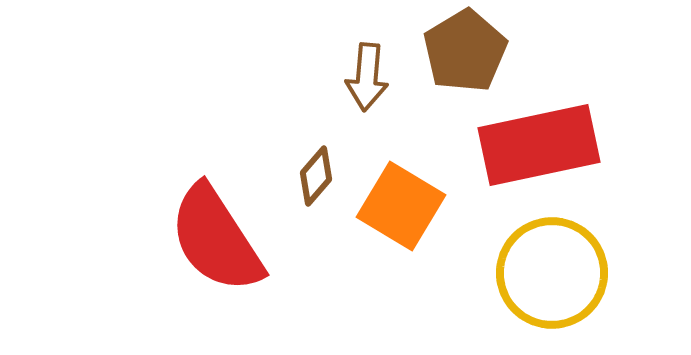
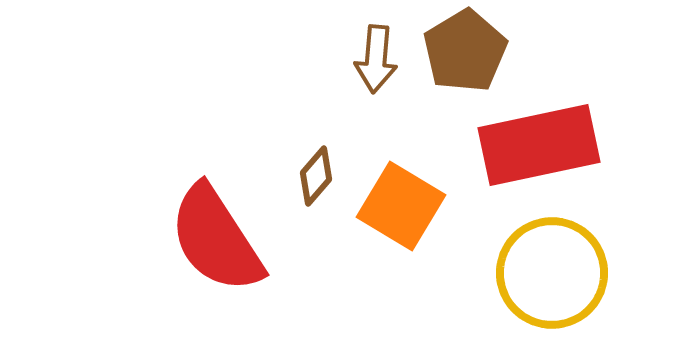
brown arrow: moved 9 px right, 18 px up
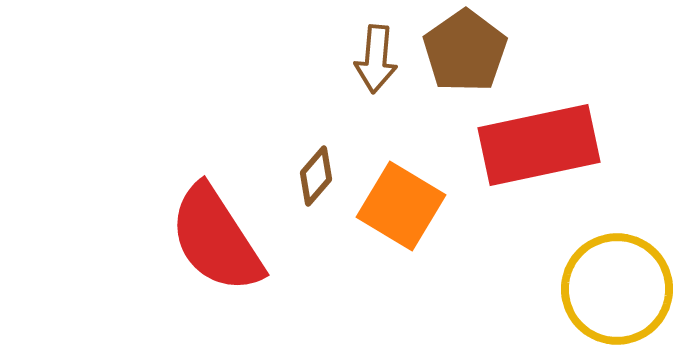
brown pentagon: rotated 4 degrees counterclockwise
yellow circle: moved 65 px right, 16 px down
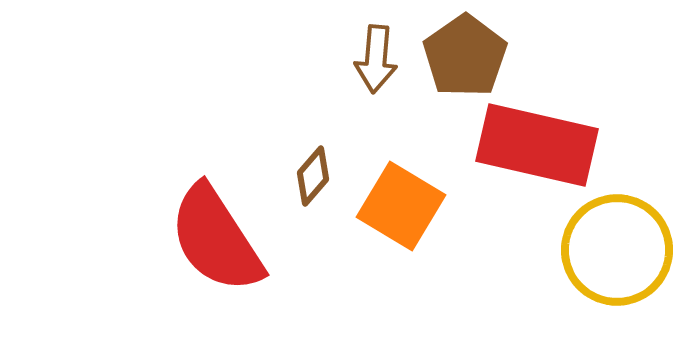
brown pentagon: moved 5 px down
red rectangle: moved 2 px left; rotated 25 degrees clockwise
brown diamond: moved 3 px left
yellow circle: moved 39 px up
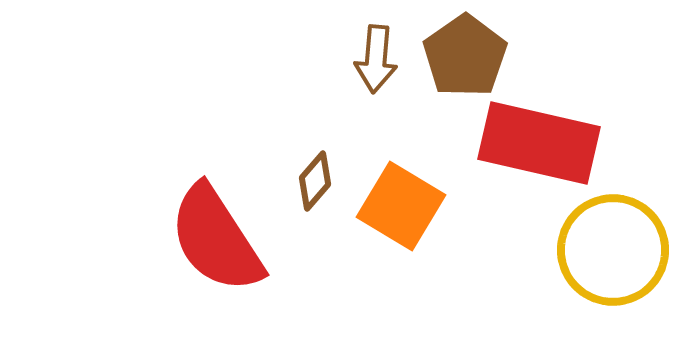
red rectangle: moved 2 px right, 2 px up
brown diamond: moved 2 px right, 5 px down
yellow circle: moved 4 px left
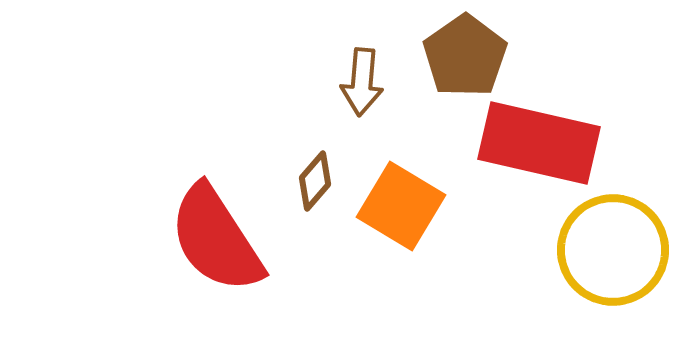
brown arrow: moved 14 px left, 23 px down
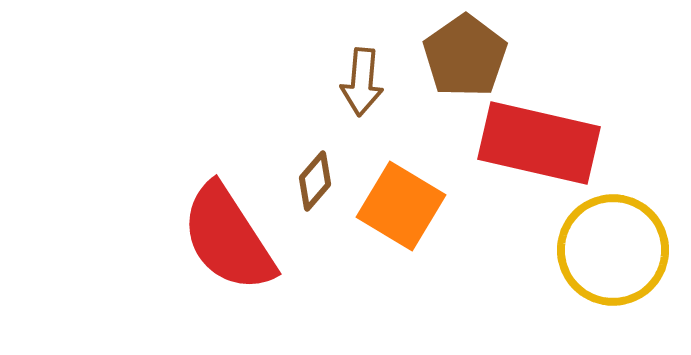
red semicircle: moved 12 px right, 1 px up
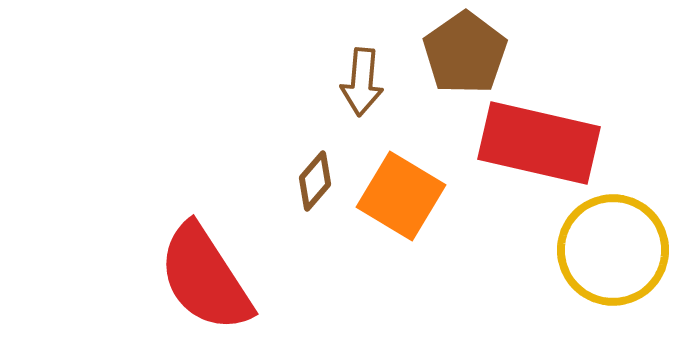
brown pentagon: moved 3 px up
orange square: moved 10 px up
red semicircle: moved 23 px left, 40 px down
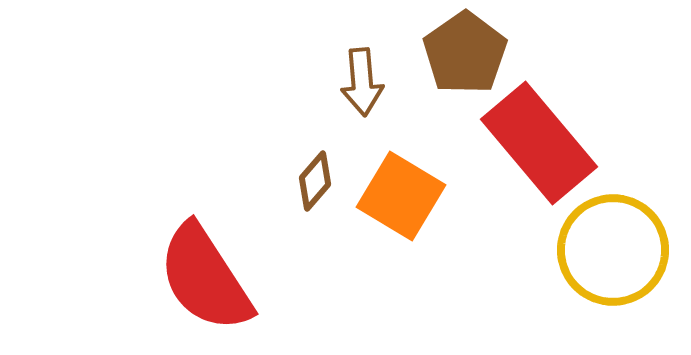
brown arrow: rotated 10 degrees counterclockwise
red rectangle: rotated 37 degrees clockwise
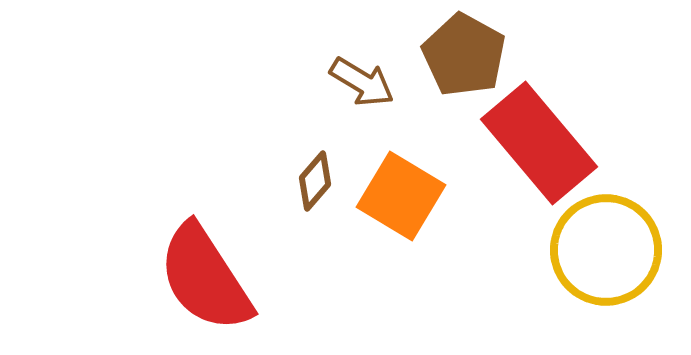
brown pentagon: moved 1 px left, 2 px down; rotated 8 degrees counterclockwise
brown arrow: rotated 54 degrees counterclockwise
yellow circle: moved 7 px left
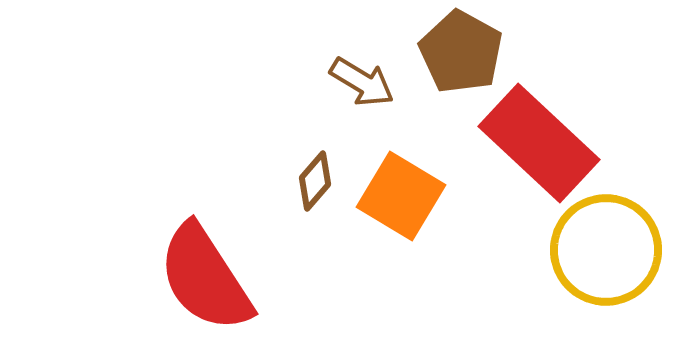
brown pentagon: moved 3 px left, 3 px up
red rectangle: rotated 7 degrees counterclockwise
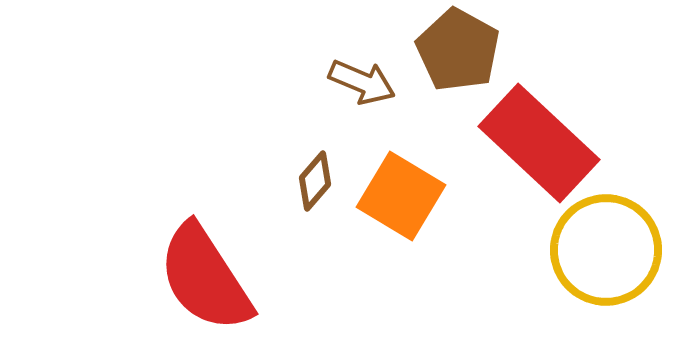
brown pentagon: moved 3 px left, 2 px up
brown arrow: rotated 8 degrees counterclockwise
